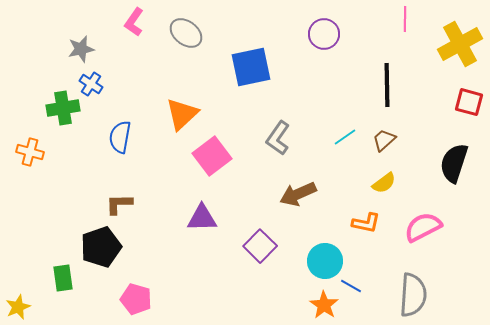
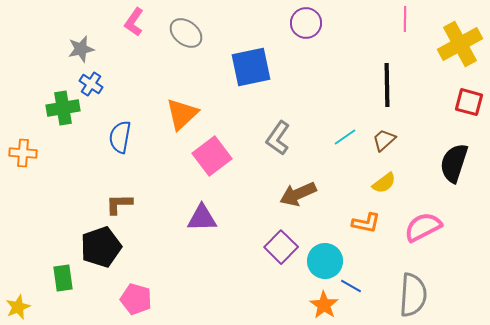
purple circle: moved 18 px left, 11 px up
orange cross: moved 7 px left, 1 px down; rotated 12 degrees counterclockwise
purple square: moved 21 px right, 1 px down
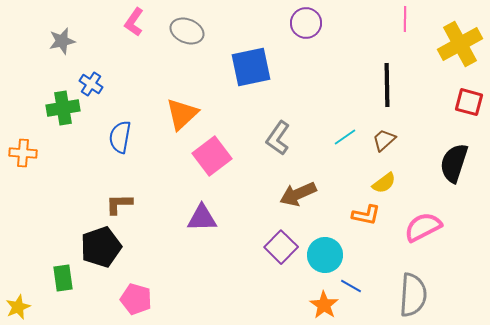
gray ellipse: moved 1 px right, 2 px up; rotated 16 degrees counterclockwise
gray star: moved 19 px left, 8 px up
orange L-shape: moved 8 px up
cyan circle: moved 6 px up
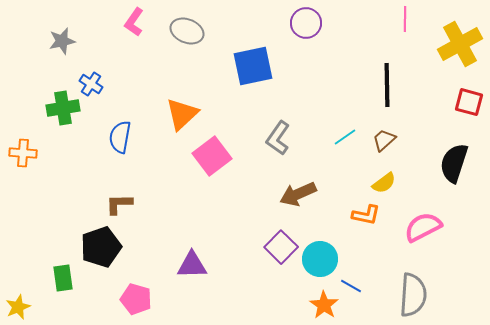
blue square: moved 2 px right, 1 px up
purple triangle: moved 10 px left, 47 px down
cyan circle: moved 5 px left, 4 px down
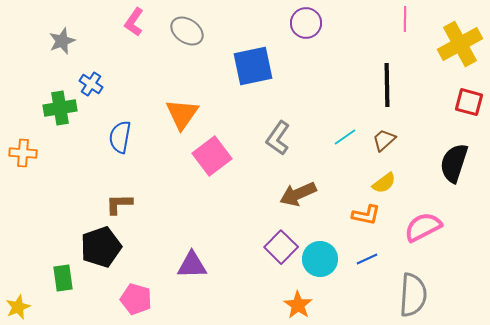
gray ellipse: rotated 12 degrees clockwise
gray star: rotated 8 degrees counterclockwise
green cross: moved 3 px left
orange triangle: rotated 12 degrees counterclockwise
blue line: moved 16 px right, 27 px up; rotated 55 degrees counterclockwise
orange star: moved 26 px left
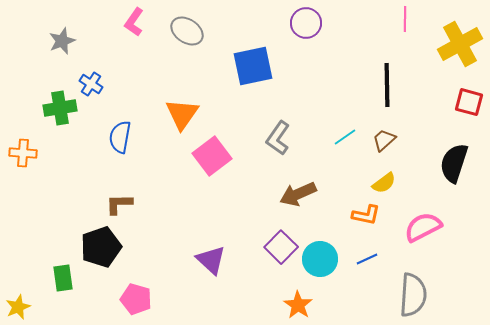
purple triangle: moved 19 px right, 5 px up; rotated 44 degrees clockwise
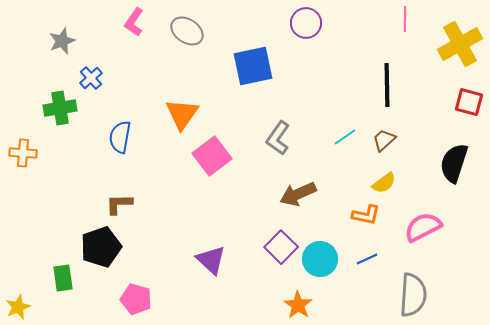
blue cross: moved 6 px up; rotated 15 degrees clockwise
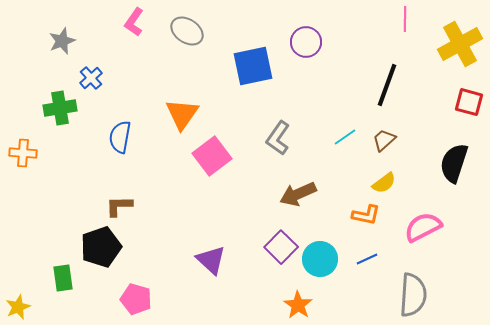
purple circle: moved 19 px down
black line: rotated 21 degrees clockwise
brown L-shape: moved 2 px down
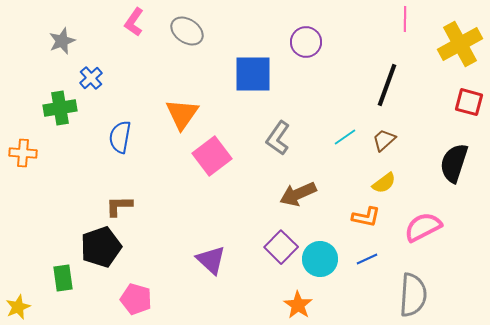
blue square: moved 8 px down; rotated 12 degrees clockwise
orange L-shape: moved 2 px down
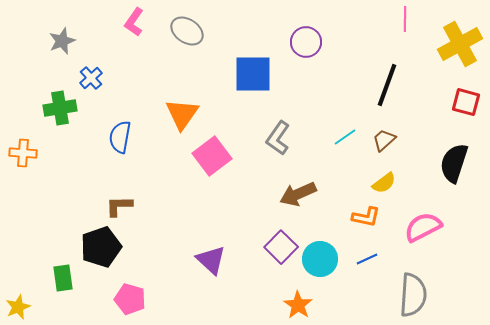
red square: moved 3 px left
pink pentagon: moved 6 px left
